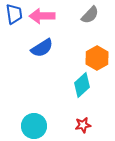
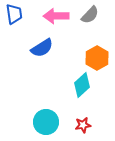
pink arrow: moved 14 px right
cyan circle: moved 12 px right, 4 px up
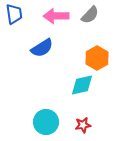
cyan diamond: rotated 30 degrees clockwise
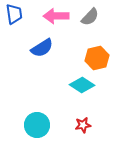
gray semicircle: moved 2 px down
orange hexagon: rotated 15 degrees clockwise
cyan diamond: rotated 45 degrees clockwise
cyan circle: moved 9 px left, 3 px down
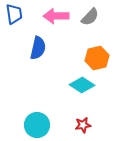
blue semicircle: moved 4 px left; rotated 45 degrees counterclockwise
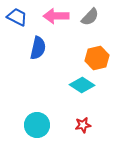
blue trapezoid: moved 3 px right, 3 px down; rotated 55 degrees counterclockwise
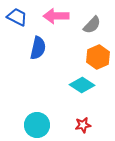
gray semicircle: moved 2 px right, 8 px down
orange hexagon: moved 1 px right, 1 px up; rotated 10 degrees counterclockwise
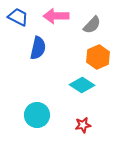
blue trapezoid: moved 1 px right
cyan circle: moved 10 px up
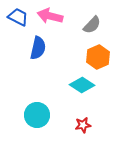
pink arrow: moved 6 px left; rotated 15 degrees clockwise
